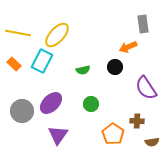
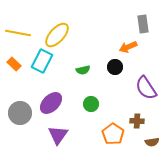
gray circle: moved 2 px left, 2 px down
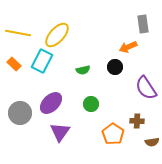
purple triangle: moved 2 px right, 3 px up
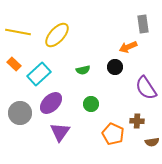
yellow line: moved 1 px up
cyan rectangle: moved 3 px left, 13 px down; rotated 20 degrees clockwise
orange pentagon: rotated 10 degrees counterclockwise
